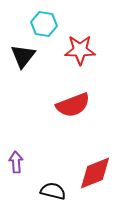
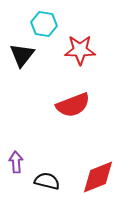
black triangle: moved 1 px left, 1 px up
red diamond: moved 3 px right, 4 px down
black semicircle: moved 6 px left, 10 px up
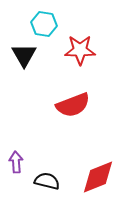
black triangle: moved 2 px right; rotated 8 degrees counterclockwise
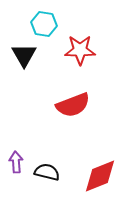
red diamond: moved 2 px right, 1 px up
black semicircle: moved 9 px up
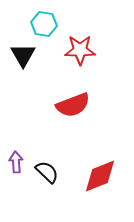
black triangle: moved 1 px left
black semicircle: rotated 30 degrees clockwise
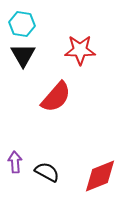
cyan hexagon: moved 22 px left
red semicircle: moved 17 px left, 8 px up; rotated 28 degrees counterclockwise
purple arrow: moved 1 px left
black semicircle: rotated 15 degrees counterclockwise
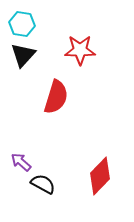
black triangle: rotated 12 degrees clockwise
red semicircle: rotated 24 degrees counterclockwise
purple arrow: moved 6 px right; rotated 45 degrees counterclockwise
black semicircle: moved 4 px left, 12 px down
red diamond: rotated 24 degrees counterclockwise
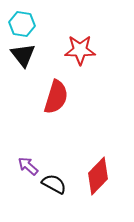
black triangle: rotated 20 degrees counterclockwise
purple arrow: moved 7 px right, 4 px down
red diamond: moved 2 px left
black semicircle: moved 11 px right
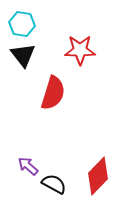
red semicircle: moved 3 px left, 4 px up
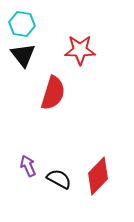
purple arrow: rotated 25 degrees clockwise
black semicircle: moved 5 px right, 5 px up
